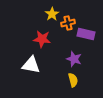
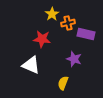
white triangle: rotated 12 degrees clockwise
yellow semicircle: moved 10 px left, 3 px down; rotated 144 degrees counterclockwise
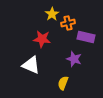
purple rectangle: moved 3 px down
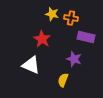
yellow star: rotated 24 degrees counterclockwise
orange cross: moved 3 px right, 5 px up; rotated 24 degrees clockwise
red star: rotated 24 degrees clockwise
yellow semicircle: moved 3 px up
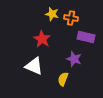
white triangle: moved 3 px right, 1 px down
yellow semicircle: moved 1 px up
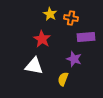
yellow star: moved 2 px left; rotated 16 degrees clockwise
purple rectangle: rotated 18 degrees counterclockwise
white triangle: rotated 12 degrees counterclockwise
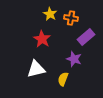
purple rectangle: rotated 36 degrees counterclockwise
white triangle: moved 2 px right, 3 px down; rotated 24 degrees counterclockwise
